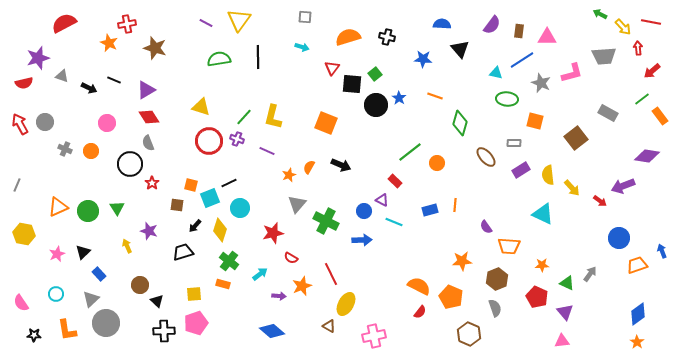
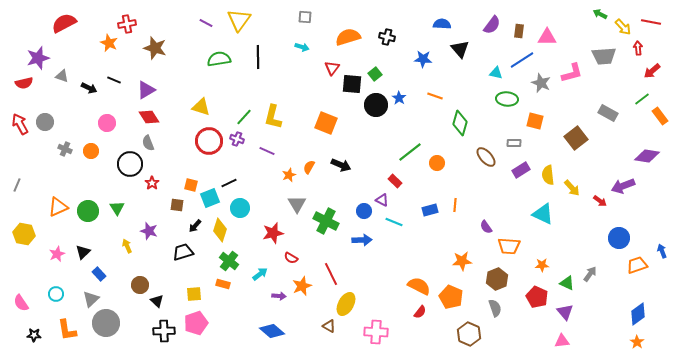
gray triangle at (297, 204): rotated 12 degrees counterclockwise
pink cross at (374, 336): moved 2 px right, 4 px up; rotated 15 degrees clockwise
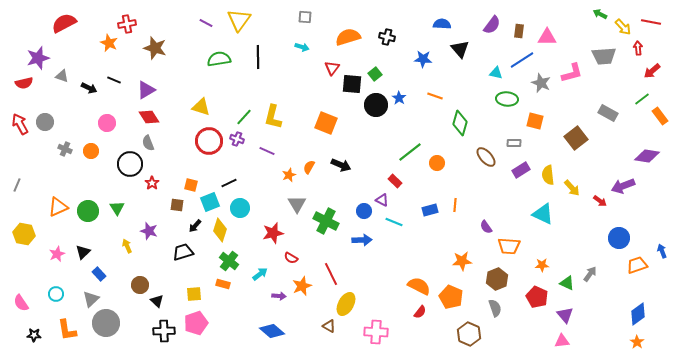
cyan square at (210, 198): moved 4 px down
purple triangle at (565, 312): moved 3 px down
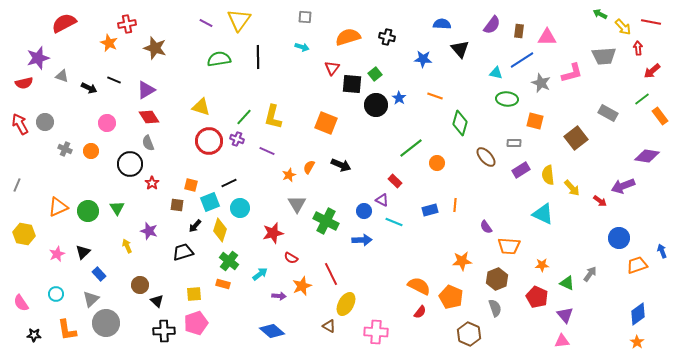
green line at (410, 152): moved 1 px right, 4 px up
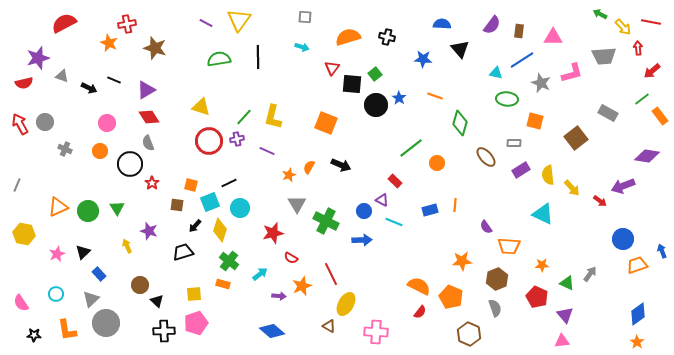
pink triangle at (547, 37): moved 6 px right
purple cross at (237, 139): rotated 32 degrees counterclockwise
orange circle at (91, 151): moved 9 px right
blue circle at (619, 238): moved 4 px right, 1 px down
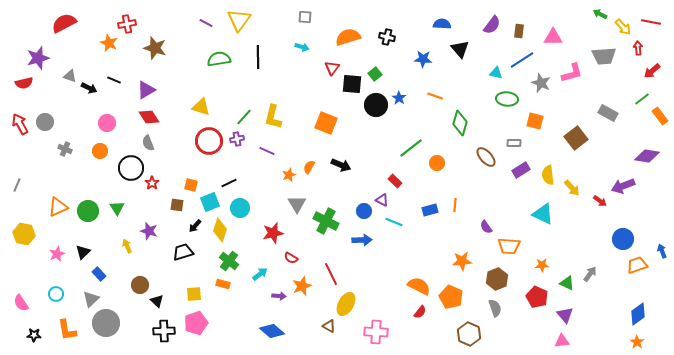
gray triangle at (62, 76): moved 8 px right
black circle at (130, 164): moved 1 px right, 4 px down
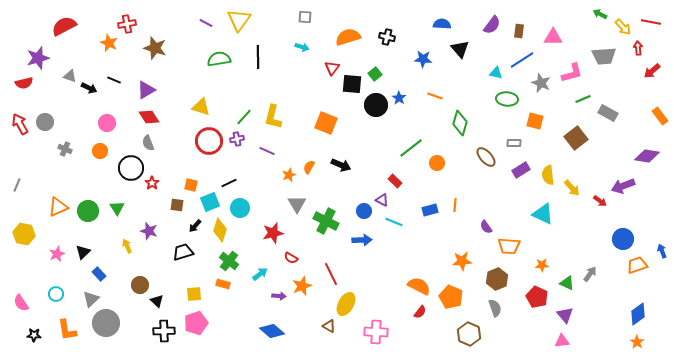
red semicircle at (64, 23): moved 3 px down
green line at (642, 99): moved 59 px left; rotated 14 degrees clockwise
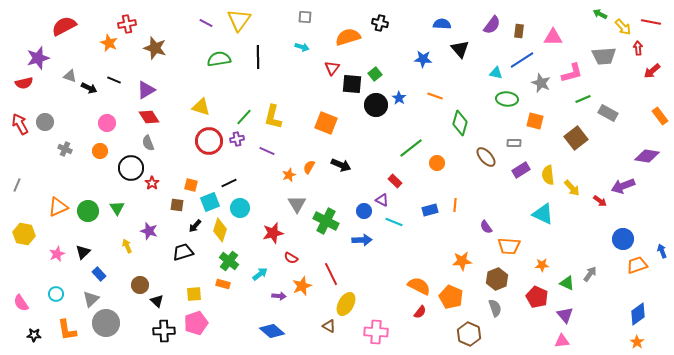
black cross at (387, 37): moved 7 px left, 14 px up
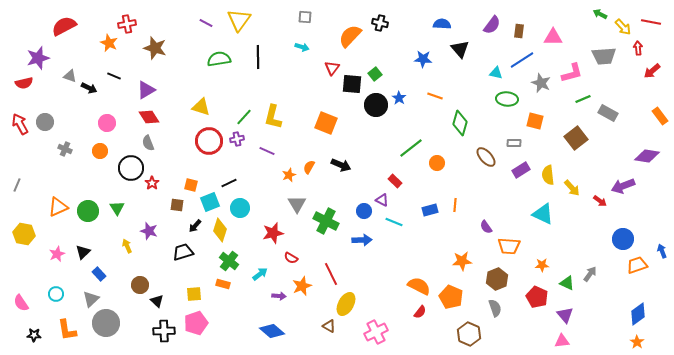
orange semicircle at (348, 37): moved 2 px right, 1 px up; rotated 30 degrees counterclockwise
black line at (114, 80): moved 4 px up
pink cross at (376, 332): rotated 30 degrees counterclockwise
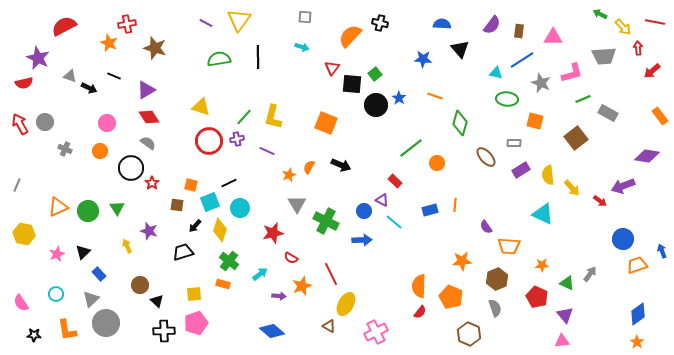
red line at (651, 22): moved 4 px right
purple star at (38, 58): rotated 30 degrees counterclockwise
gray semicircle at (148, 143): rotated 147 degrees clockwise
cyan line at (394, 222): rotated 18 degrees clockwise
orange semicircle at (419, 286): rotated 115 degrees counterclockwise
